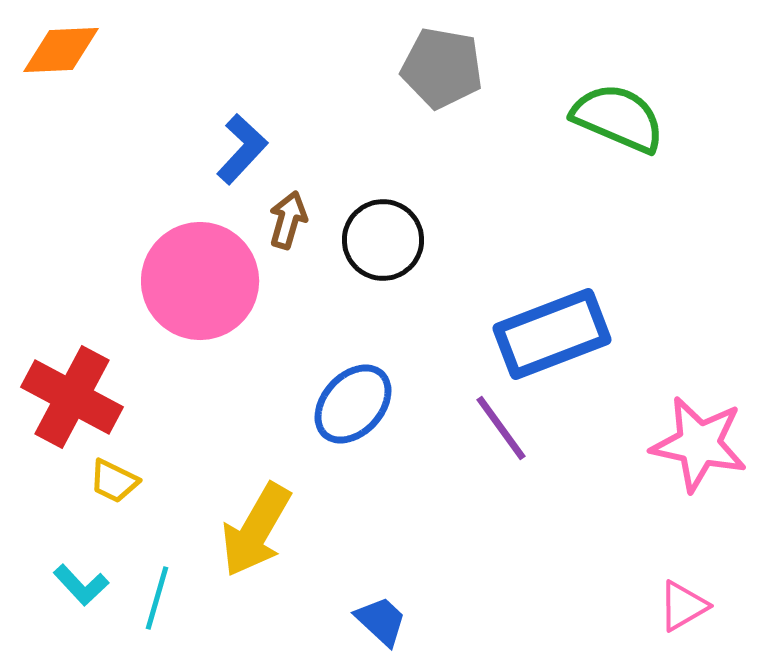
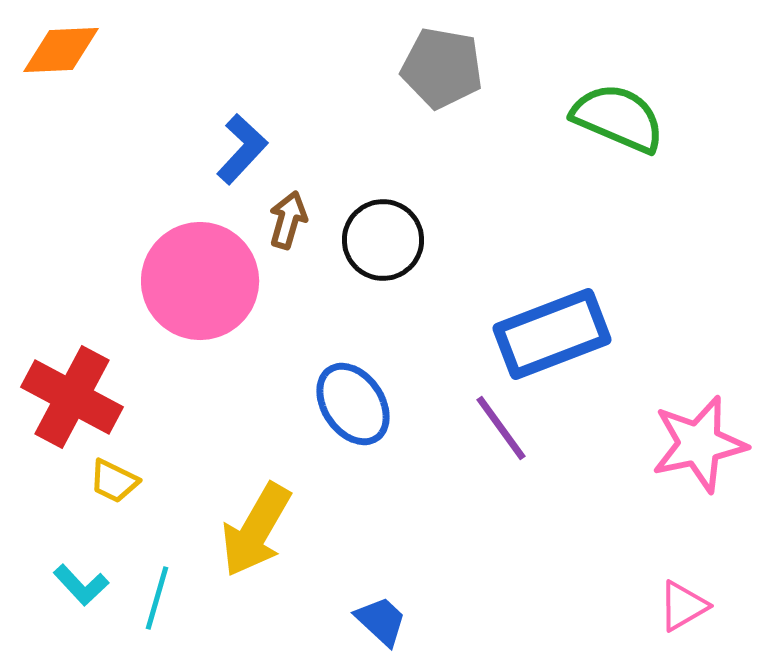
blue ellipse: rotated 76 degrees counterclockwise
pink star: rotated 24 degrees counterclockwise
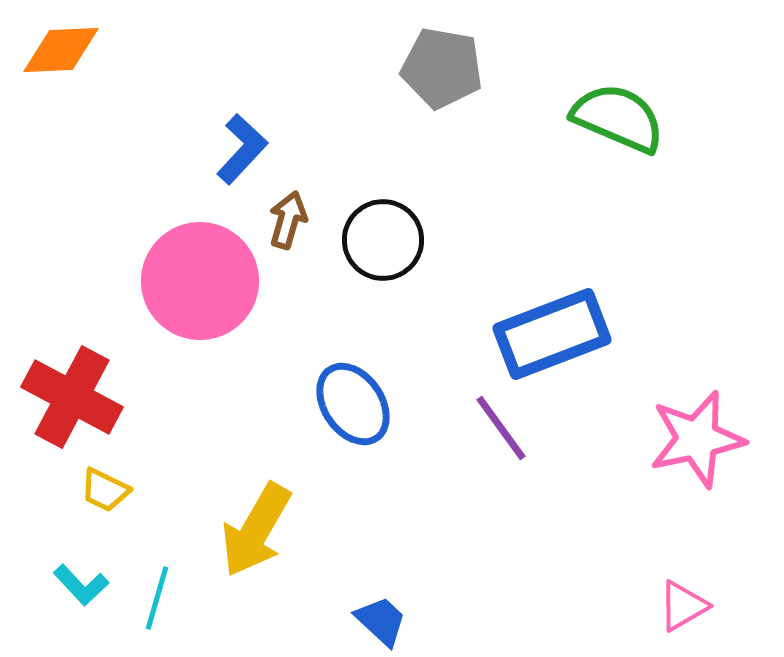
pink star: moved 2 px left, 5 px up
yellow trapezoid: moved 9 px left, 9 px down
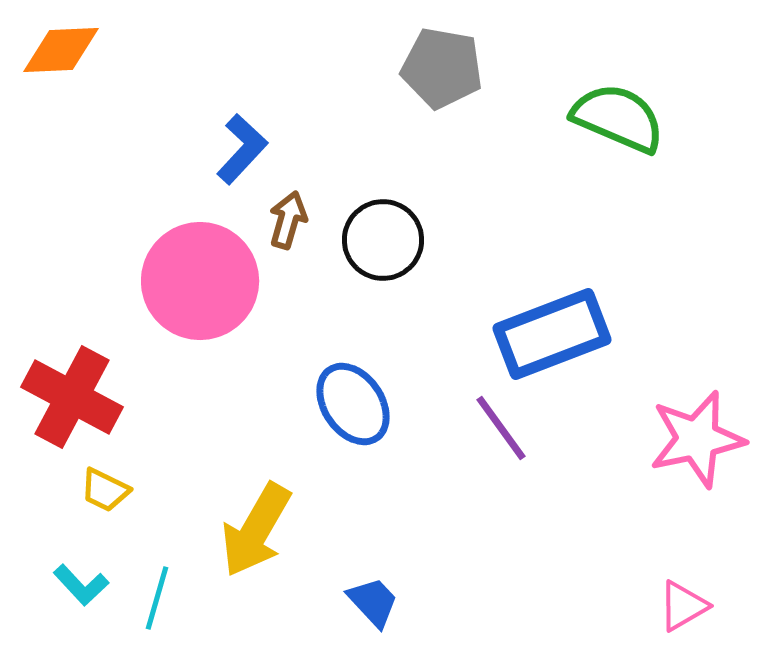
blue trapezoid: moved 8 px left, 19 px up; rotated 4 degrees clockwise
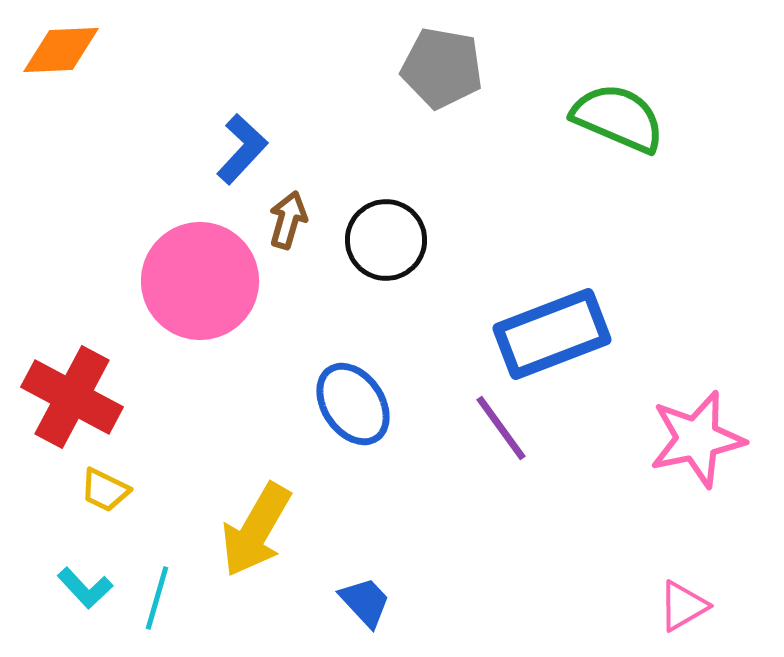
black circle: moved 3 px right
cyan L-shape: moved 4 px right, 3 px down
blue trapezoid: moved 8 px left
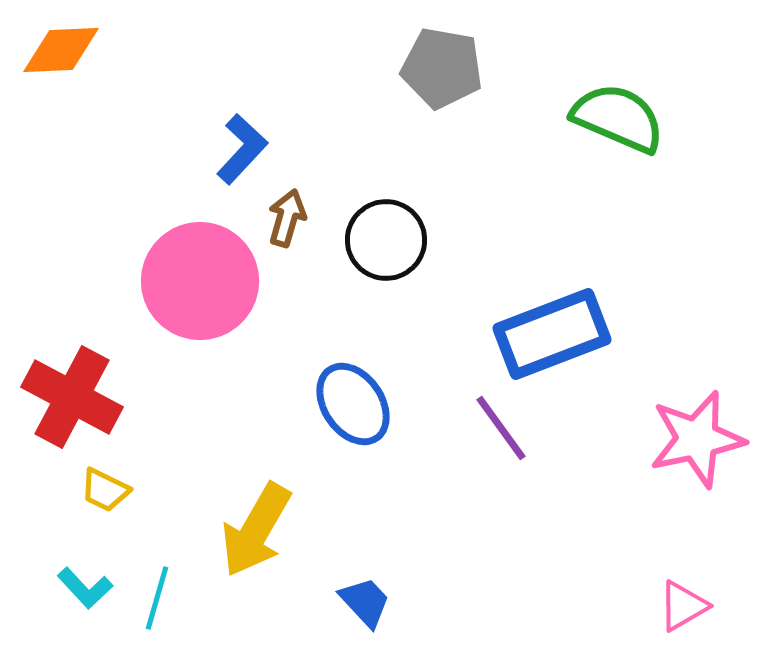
brown arrow: moved 1 px left, 2 px up
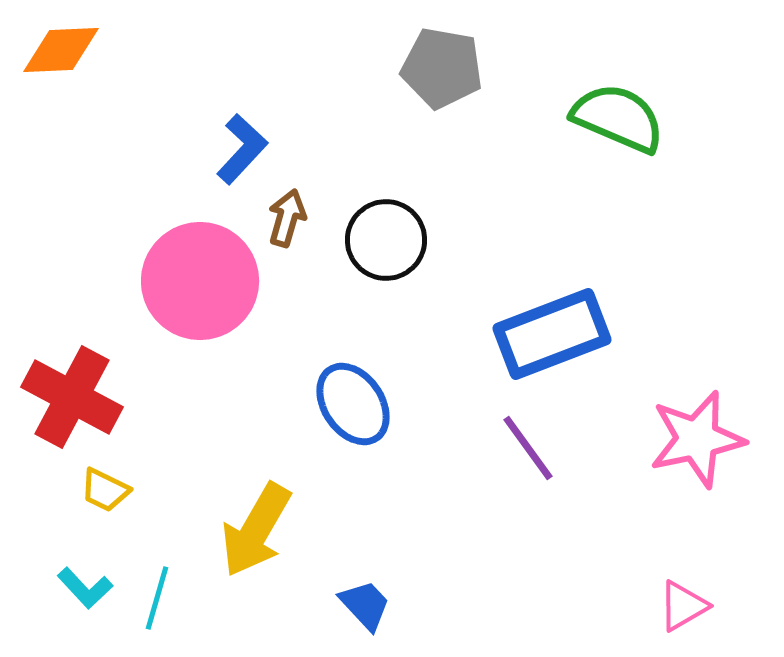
purple line: moved 27 px right, 20 px down
blue trapezoid: moved 3 px down
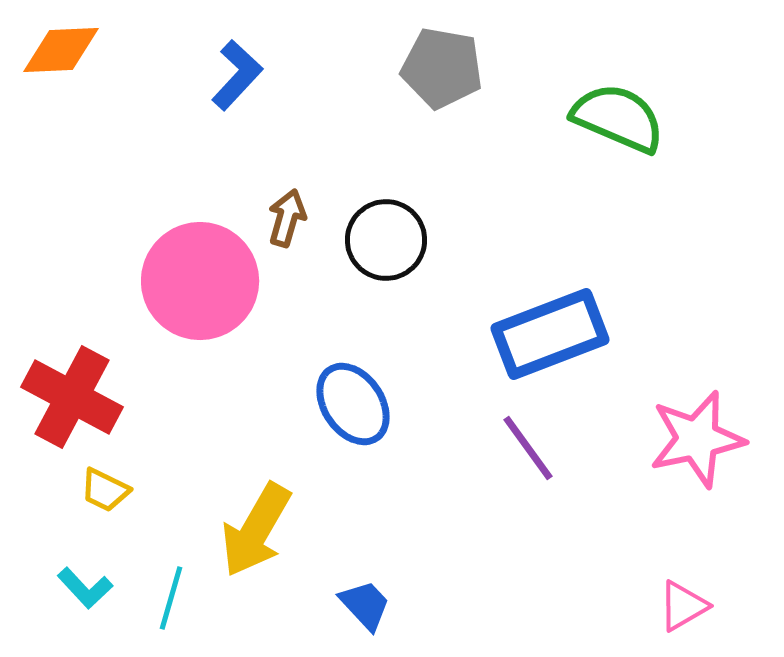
blue L-shape: moved 5 px left, 74 px up
blue rectangle: moved 2 px left
cyan line: moved 14 px right
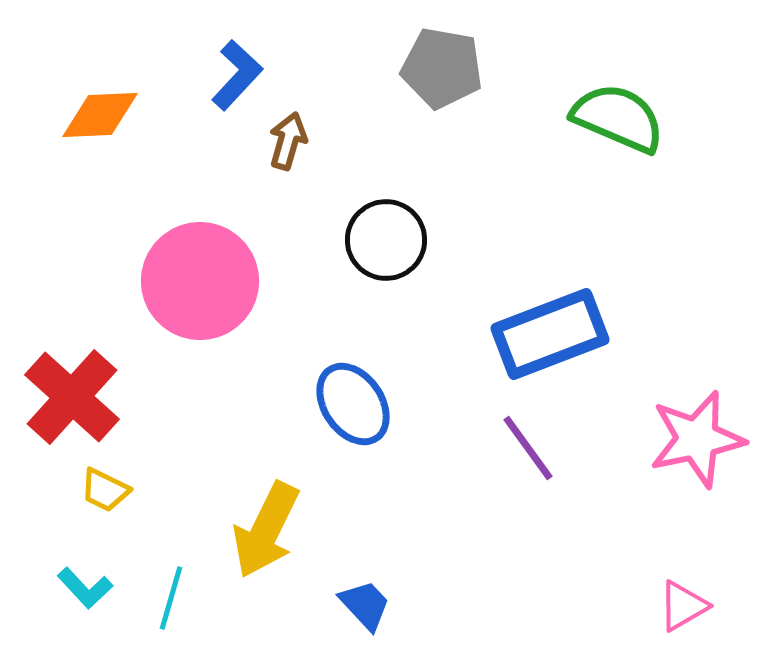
orange diamond: moved 39 px right, 65 px down
brown arrow: moved 1 px right, 77 px up
red cross: rotated 14 degrees clockwise
yellow arrow: moved 10 px right; rotated 4 degrees counterclockwise
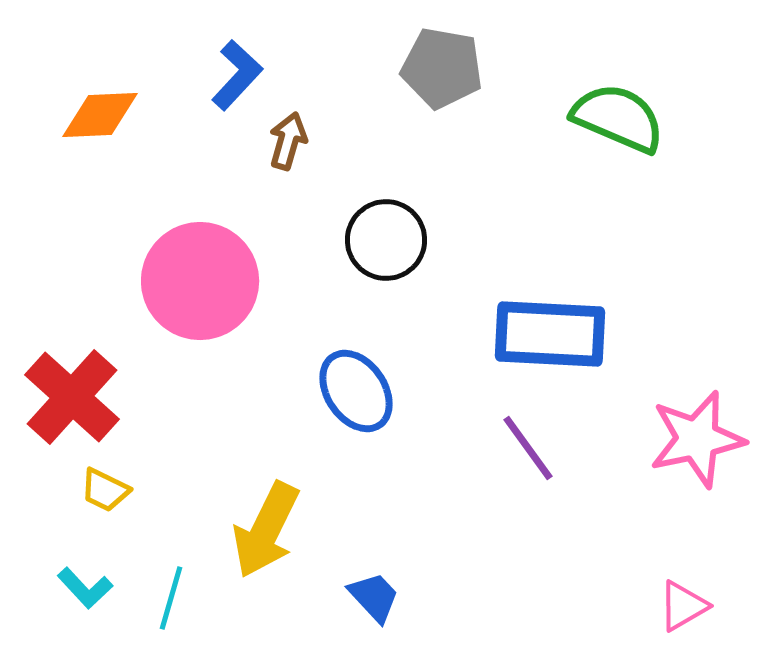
blue rectangle: rotated 24 degrees clockwise
blue ellipse: moved 3 px right, 13 px up
blue trapezoid: moved 9 px right, 8 px up
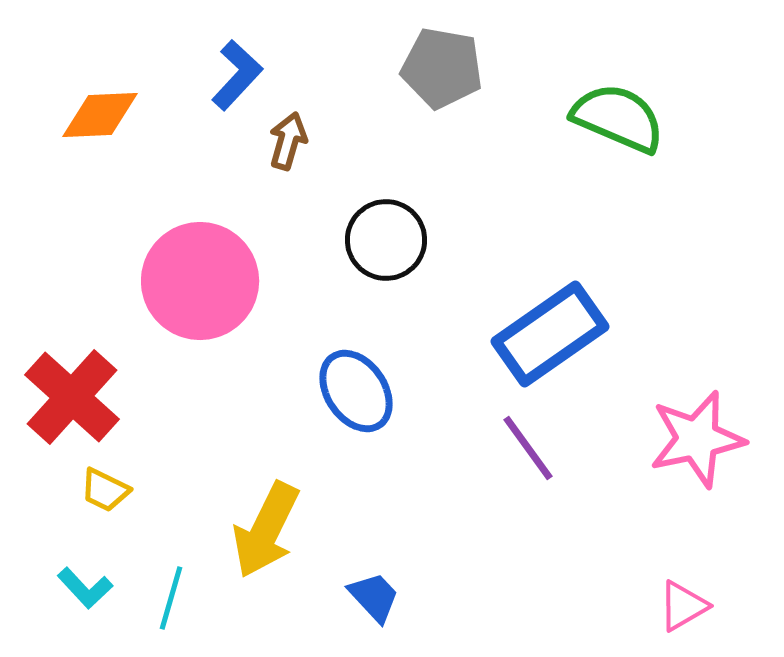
blue rectangle: rotated 38 degrees counterclockwise
